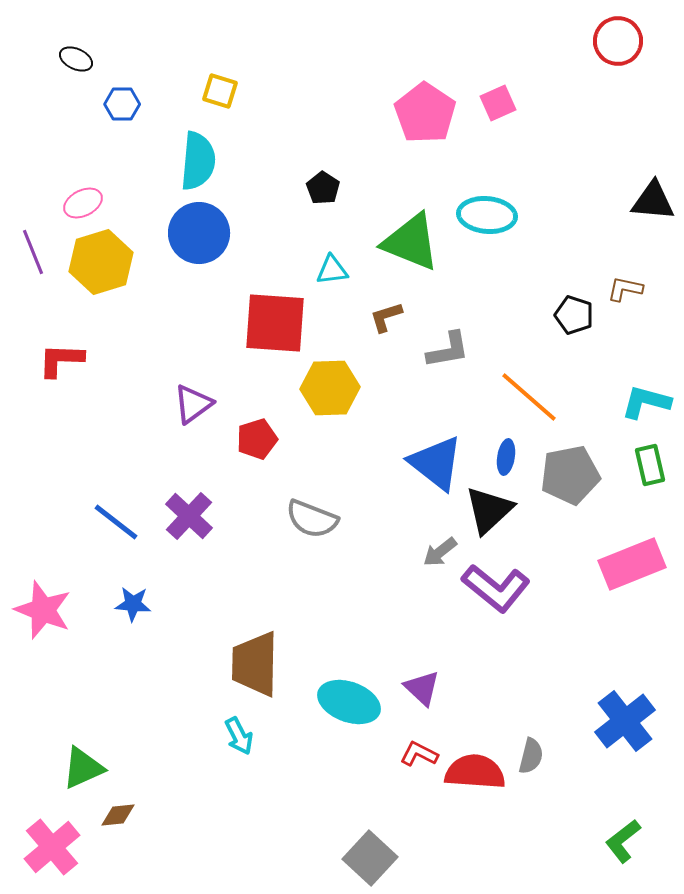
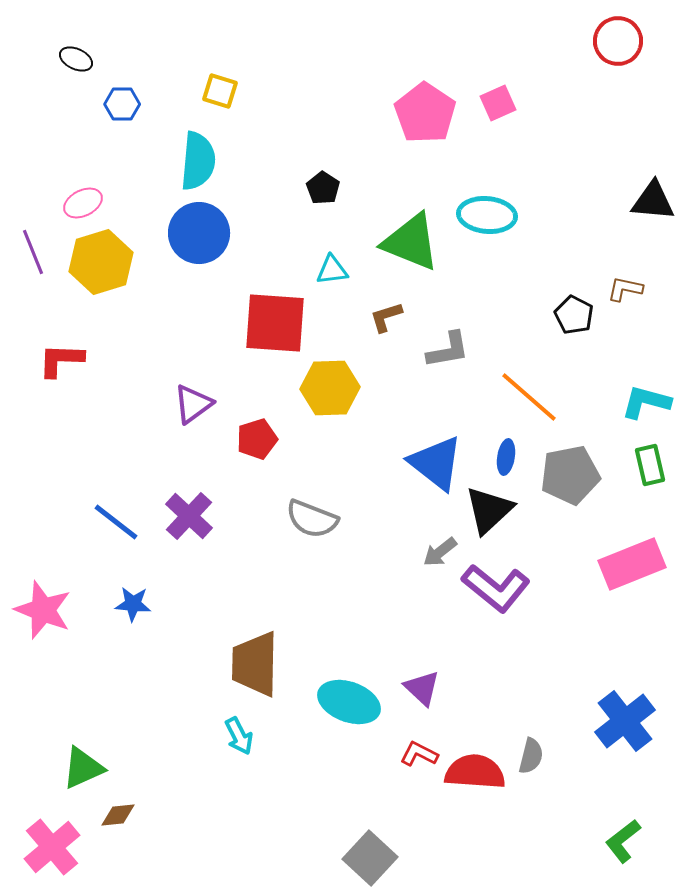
black pentagon at (574, 315): rotated 9 degrees clockwise
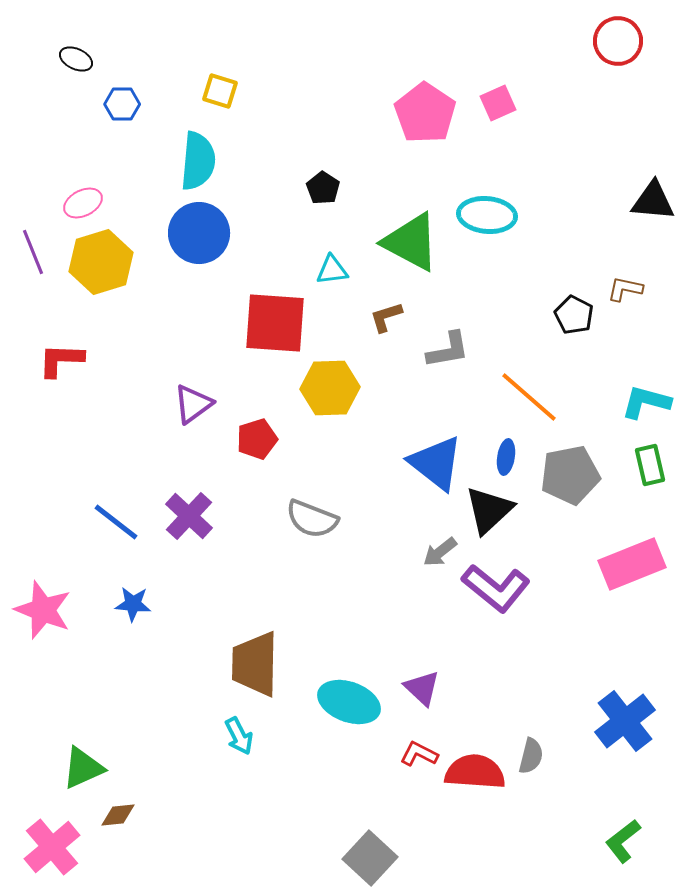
green triangle at (411, 242): rotated 6 degrees clockwise
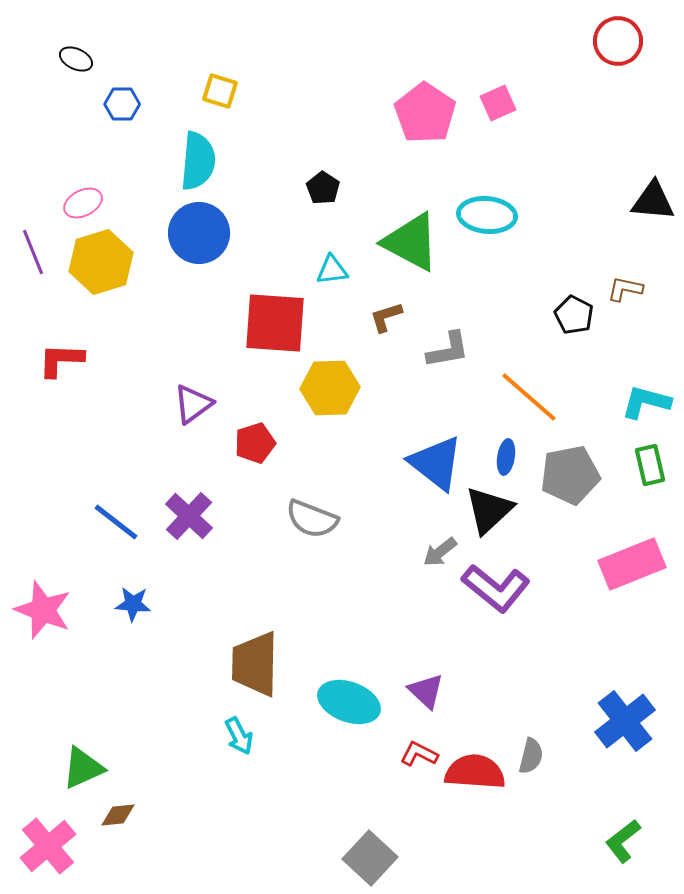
red pentagon at (257, 439): moved 2 px left, 4 px down
purple triangle at (422, 688): moved 4 px right, 3 px down
pink cross at (52, 847): moved 4 px left, 1 px up
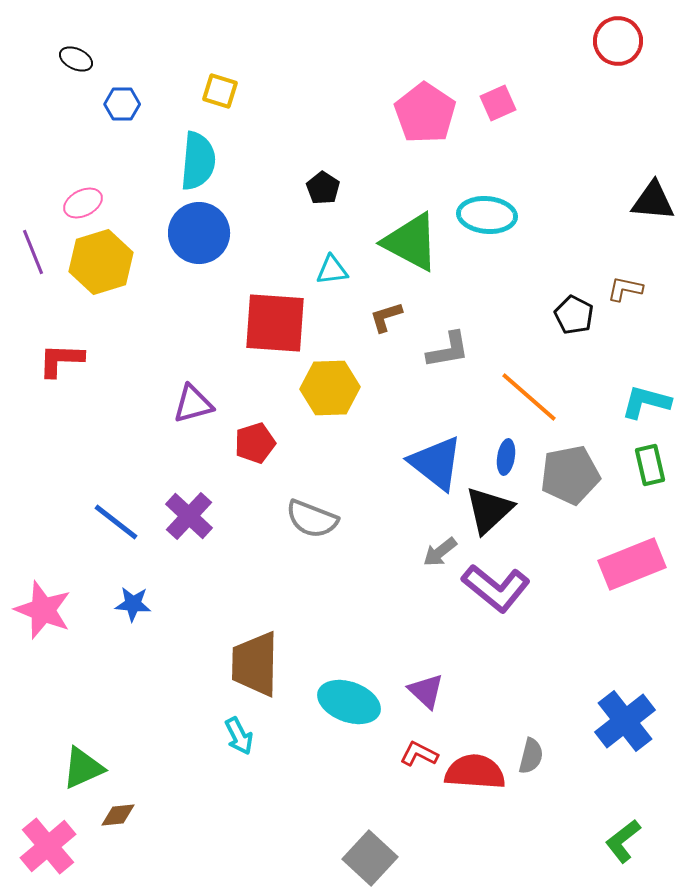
purple triangle at (193, 404): rotated 21 degrees clockwise
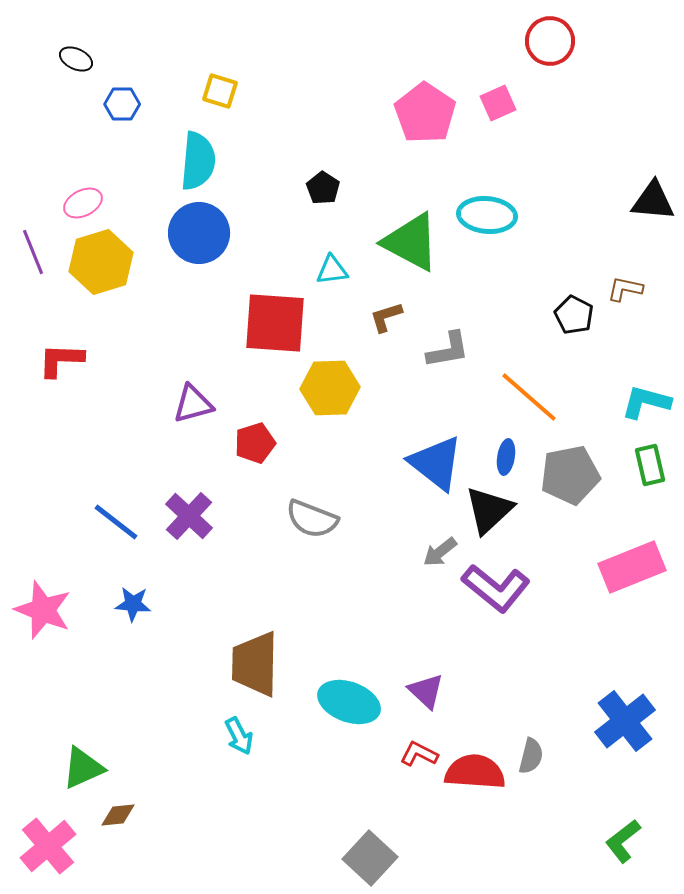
red circle at (618, 41): moved 68 px left
pink rectangle at (632, 564): moved 3 px down
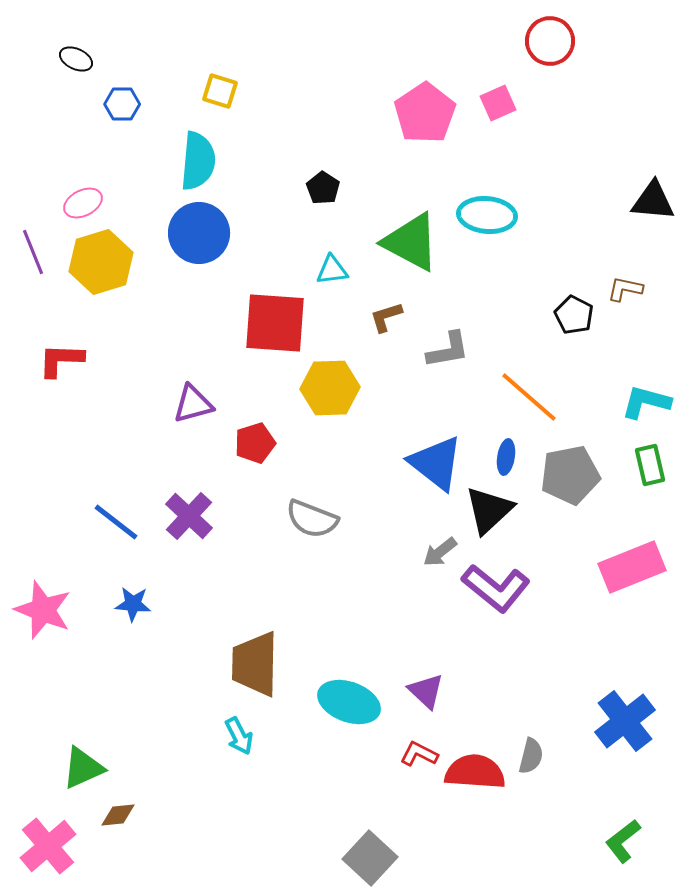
pink pentagon at (425, 113): rotated 4 degrees clockwise
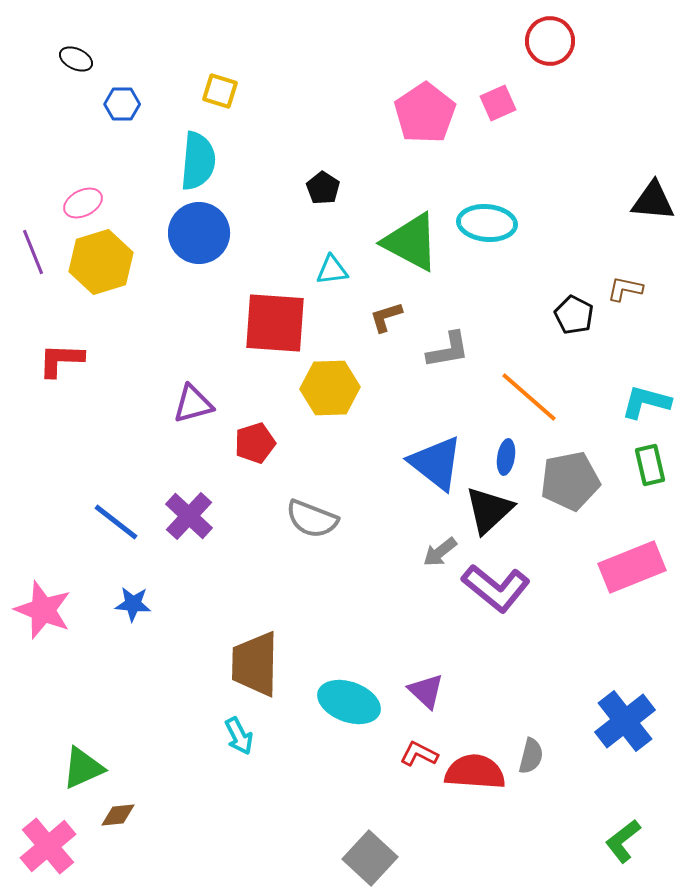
cyan ellipse at (487, 215): moved 8 px down
gray pentagon at (570, 475): moved 6 px down
